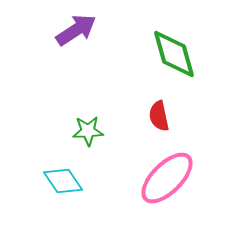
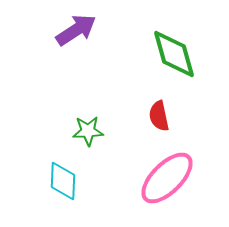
cyan diamond: rotated 36 degrees clockwise
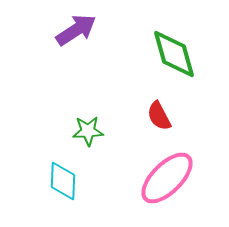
red semicircle: rotated 16 degrees counterclockwise
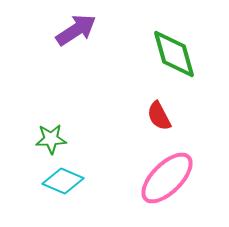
green star: moved 37 px left, 8 px down
cyan diamond: rotated 69 degrees counterclockwise
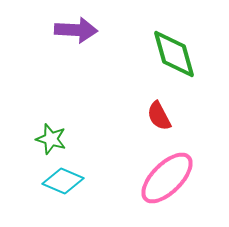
purple arrow: rotated 36 degrees clockwise
green star: rotated 20 degrees clockwise
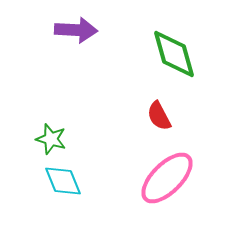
cyan diamond: rotated 45 degrees clockwise
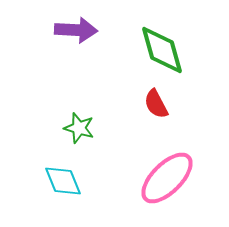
green diamond: moved 12 px left, 4 px up
red semicircle: moved 3 px left, 12 px up
green star: moved 28 px right, 11 px up
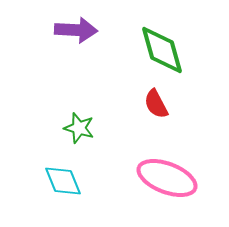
pink ellipse: rotated 66 degrees clockwise
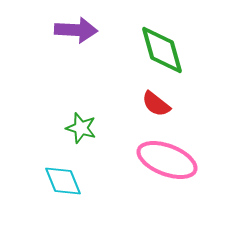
red semicircle: rotated 24 degrees counterclockwise
green star: moved 2 px right
pink ellipse: moved 18 px up
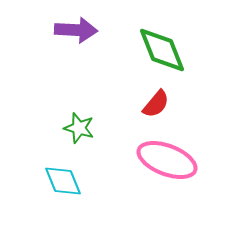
green diamond: rotated 6 degrees counterclockwise
red semicircle: rotated 88 degrees counterclockwise
green star: moved 2 px left
